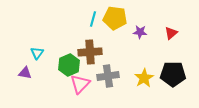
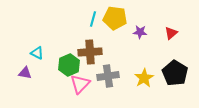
cyan triangle: rotated 40 degrees counterclockwise
black pentagon: moved 2 px right, 1 px up; rotated 30 degrees clockwise
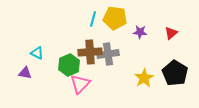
gray cross: moved 22 px up
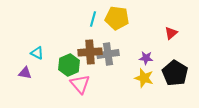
yellow pentagon: moved 2 px right
purple star: moved 6 px right, 26 px down
yellow star: rotated 24 degrees counterclockwise
pink triangle: rotated 25 degrees counterclockwise
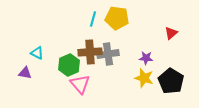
black pentagon: moved 4 px left, 8 px down
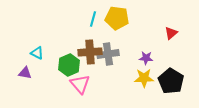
yellow star: rotated 18 degrees counterclockwise
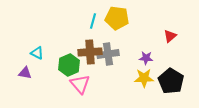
cyan line: moved 2 px down
red triangle: moved 1 px left, 3 px down
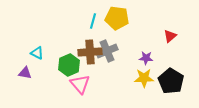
gray cross: moved 1 px left, 3 px up; rotated 15 degrees counterclockwise
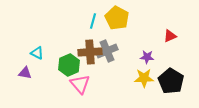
yellow pentagon: rotated 20 degrees clockwise
red triangle: rotated 16 degrees clockwise
purple star: moved 1 px right, 1 px up
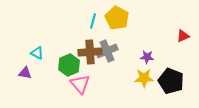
red triangle: moved 13 px right
black pentagon: rotated 10 degrees counterclockwise
